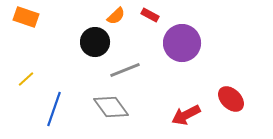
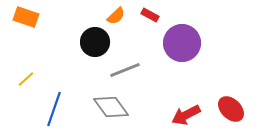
red ellipse: moved 10 px down
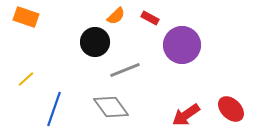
red rectangle: moved 3 px down
purple circle: moved 2 px down
red arrow: rotated 8 degrees counterclockwise
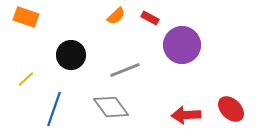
black circle: moved 24 px left, 13 px down
red arrow: rotated 32 degrees clockwise
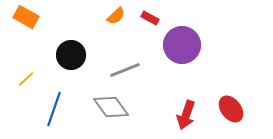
orange rectangle: rotated 10 degrees clockwise
red ellipse: rotated 8 degrees clockwise
red arrow: rotated 68 degrees counterclockwise
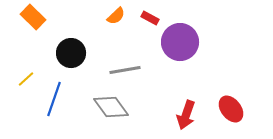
orange rectangle: moved 7 px right; rotated 15 degrees clockwise
purple circle: moved 2 px left, 3 px up
black circle: moved 2 px up
gray line: rotated 12 degrees clockwise
blue line: moved 10 px up
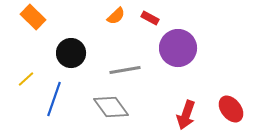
purple circle: moved 2 px left, 6 px down
